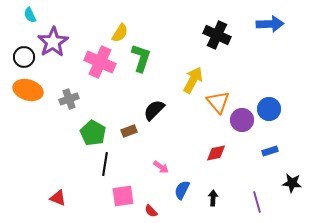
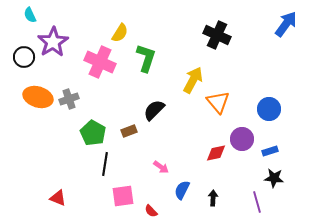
blue arrow: moved 16 px right; rotated 52 degrees counterclockwise
green L-shape: moved 5 px right
orange ellipse: moved 10 px right, 7 px down
purple circle: moved 19 px down
black star: moved 18 px left, 5 px up
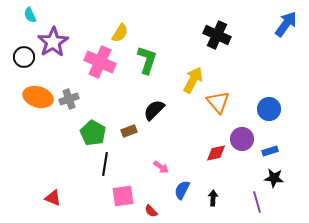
green L-shape: moved 1 px right, 2 px down
red triangle: moved 5 px left
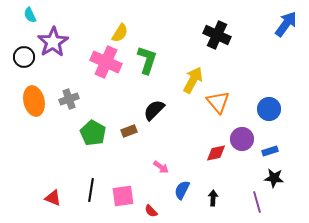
pink cross: moved 6 px right
orange ellipse: moved 4 px left, 4 px down; rotated 60 degrees clockwise
black line: moved 14 px left, 26 px down
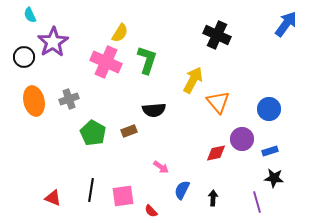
black semicircle: rotated 140 degrees counterclockwise
